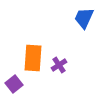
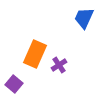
orange rectangle: moved 2 px right, 4 px up; rotated 20 degrees clockwise
purple square: rotated 12 degrees counterclockwise
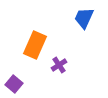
orange rectangle: moved 9 px up
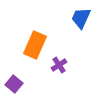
blue trapezoid: moved 3 px left
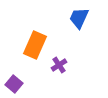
blue trapezoid: moved 2 px left
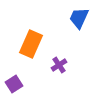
orange rectangle: moved 4 px left, 1 px up
purple square: rotated 18 degrees clockwise
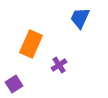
blue trapezoid: moved 1 px right
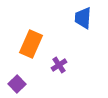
blue trapezoid: moved 3 px right; rotated 20 degrees counterclockwise
purple square: moved 3 px right; rotated 12 degrees counterclockwise
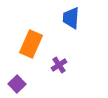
blue trapezoid: moved 12 px left
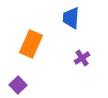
purple cross: moved 23 px right, 7 px up
purple square: moved 1 px right, 1 px down
